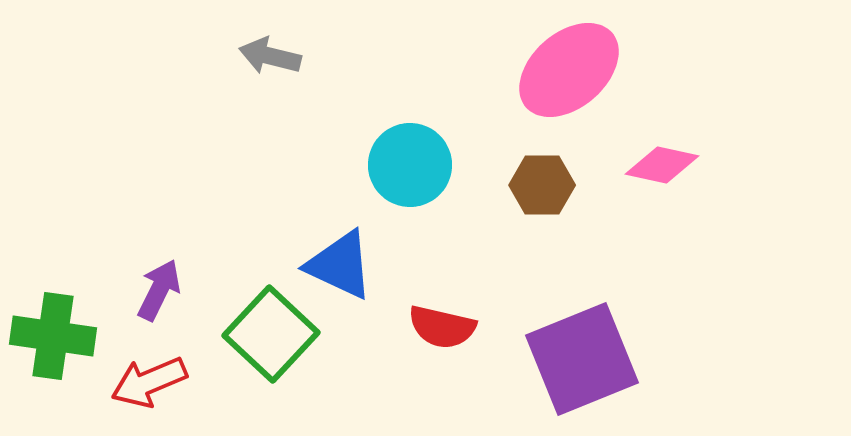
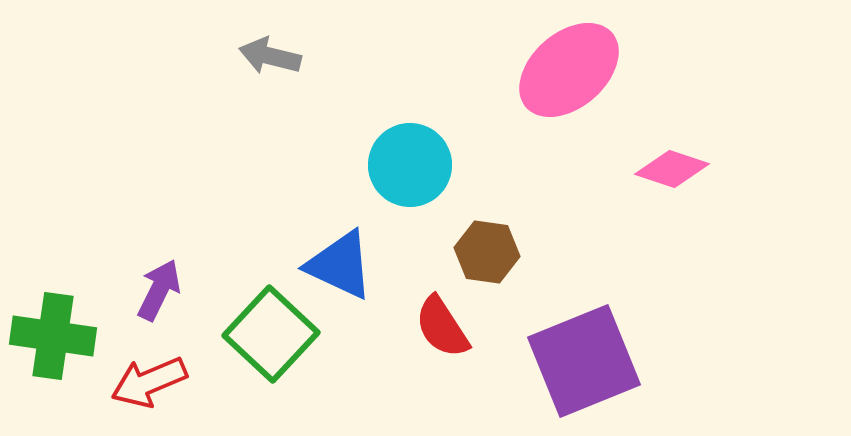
pink diamond: moved 10 px right, 4 px down; rotated 6 degrees clockwise
brown hexagon: moved 55 px left, 67 px down; rotated 8 degrees clockwise
red semicircle: rotated 44 degrees clockwise
purple square: moved 2 px right, 2 px down
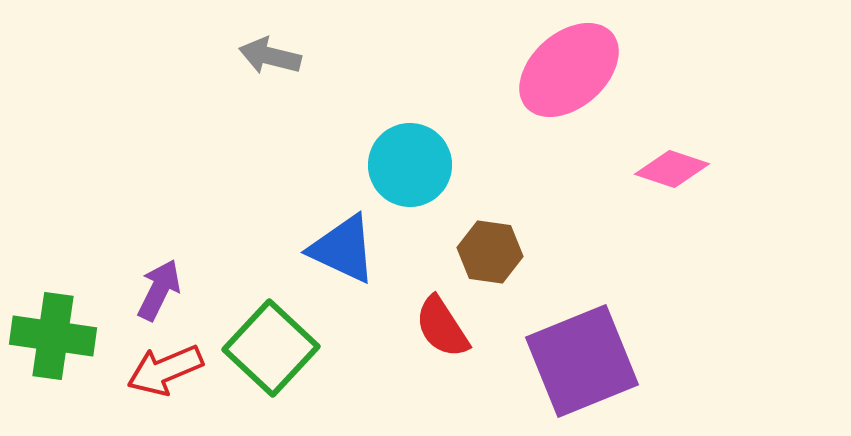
brown hexagon: moved 3 px right
blue triangle: moved 3 px right, 16 px up
green square: moved 14 px down
purple square: moved 2 px left
red arrow: moved 16 px right, 12 px up
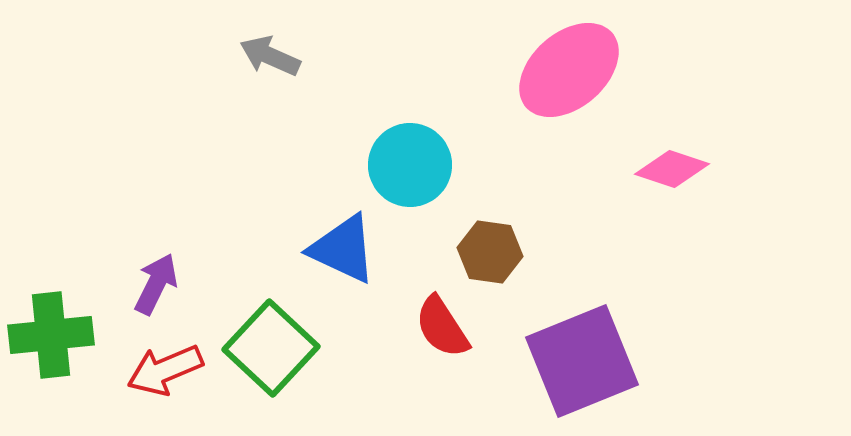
gray arrow: rotated 10 degrees clockwise
purple arrow: moved 3 px left, 6 px up
green cross: moved 2 px left, 1 px up; rotated 14 degrees counterclockwise
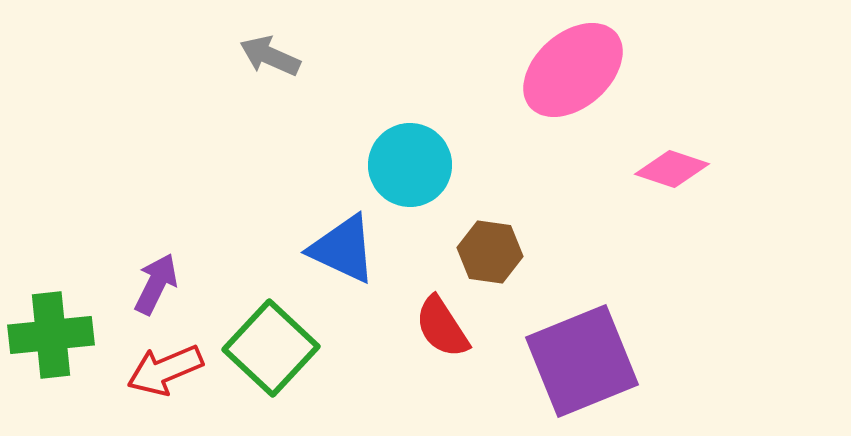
pink ellipse: moved 4 px right
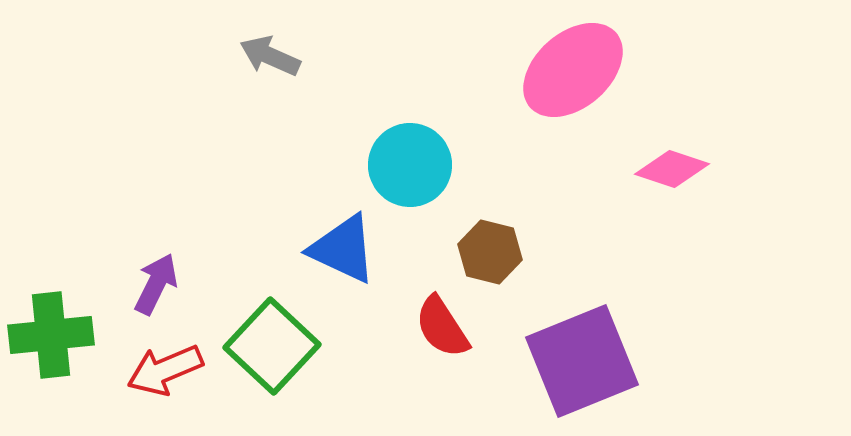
brown hexagon: rotated 6 degrees clockwise
green square: moved 1 px right, 2 px up
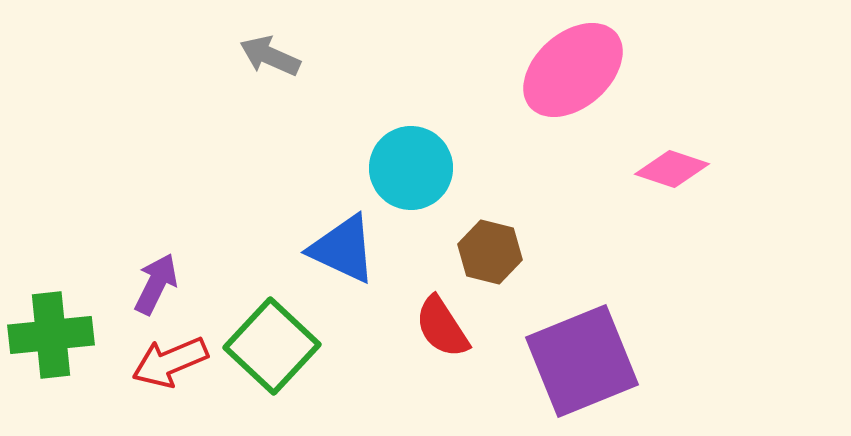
cyan circle: moved 1 px right, 3 px down
red arrow: moved 5 px right, 8 px up
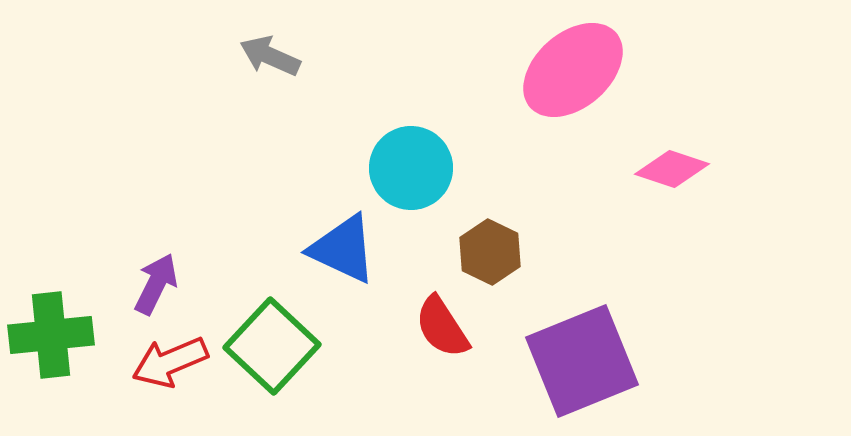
brown hexagon: rotated 12 degrees clockwise
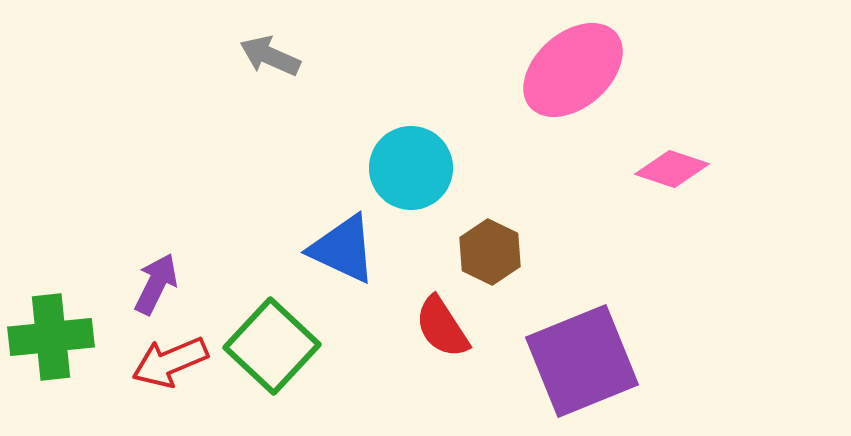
green cross: moved 2 px down
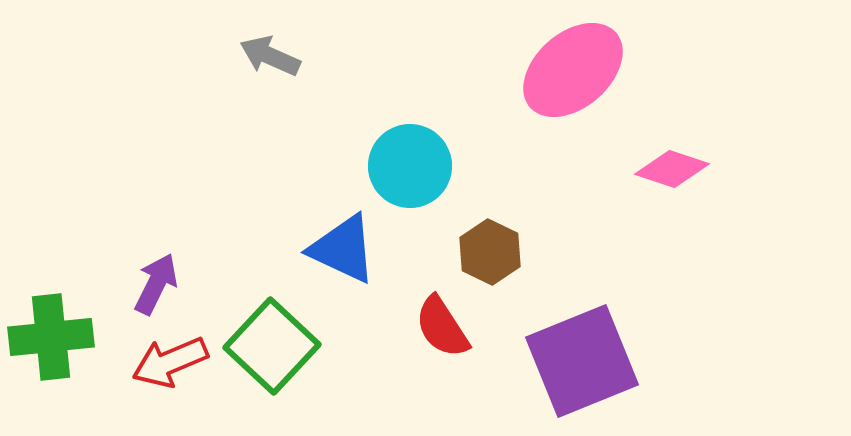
cyan circle: moved 1 px left, 2 px up
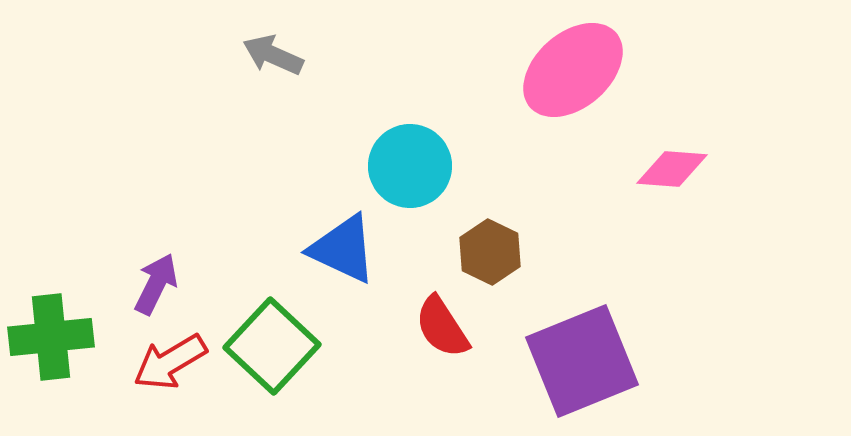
gray arrow: moved 3 px right, 1 px up
pink diamond: rotated 14 degrees counterclockwise
red arrow: rotated 8 degrees counterclockwise
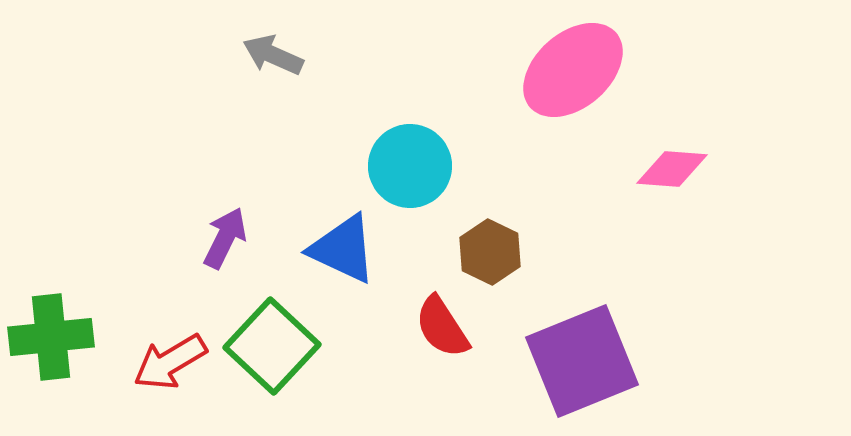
purple arrow: moved 69 px right, 46 px up
